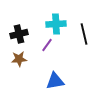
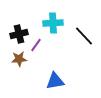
cyan cross: moved 3 px left, 1 px up
black line: moved 2 px down; rotated 30 degrees counterclockwise
purple line: moved 11 px left
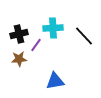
cyan cross: moved 5 px down
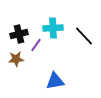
brown star: moved 3 px left
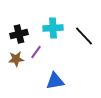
purple line: moved 7 px down
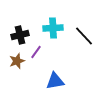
black cross: moved 1 px right, 1 px down
brown star: moved 1 px right, 2 px down; rotated 14 degrees counterclockwise
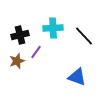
blue triangle: moved 22 px right, 4 px up; rotated 30 degrees clockwise
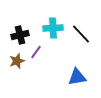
black line: moved 3 px left, 2 px up
blue triangle: rotated 30 degrees counterclockwise
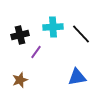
cyan cross: moved 1 px up
brown star: moved 3 px right, 19 px down
